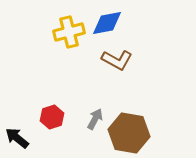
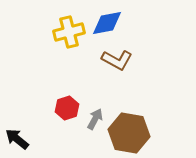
red hexagon: moved 15 px right, 9 px up
black arrow: moved 1 px down
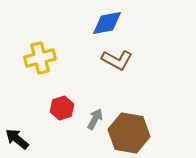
yellow cross: moved 29 px left, 26 px down
red hexagon: moved 5 px left
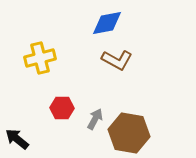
red hexagon: rotated 20 degrees clockwise
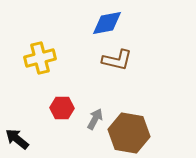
brown L-shape: rotated 16 degrees counterclockwise
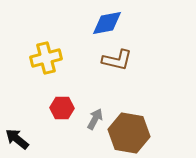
yellow cross: moved 6 px right
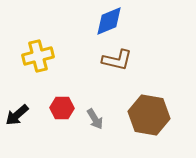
blue diamond: moved 2 px right, 2 px up; rotated 12 degrees counterclockwise
yellow cross: moved 8 px left, 2 px up
gray arrow: rotated 120 degrees clockwise
brown hexagon: moved 20 px right, 18 px up
black arrow: moved 24 px up; rotated 80 degrees counterclockwise
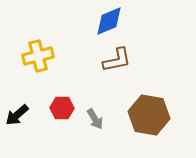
brown L-shape: rotated 24 degrees counterclockwise
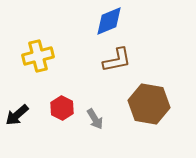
red hexagon: rotated 25 degrees clockwise
brown hexagon: moved 11 px up
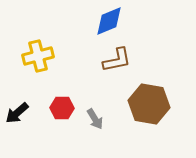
red hexagon: rotated 25 degrees counterclockwise
black arrow: moved 2 px up
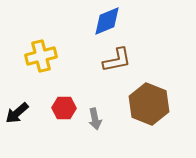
blue diamond: moved 2 px left
yellow cross: moved 3 px right
brown hexagon: rotated 12 degrees clockwise
red hexagon: moved 2 px right
gray arrow: rotated 20 degrees clockwise
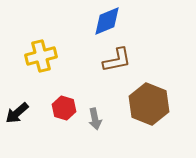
red hexagon: rotated 15 degrees clockwise
